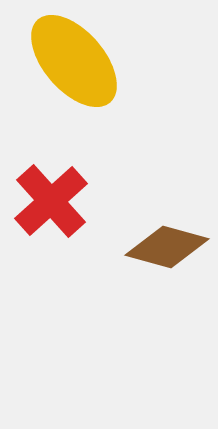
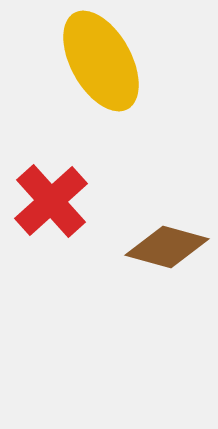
yellow ellipse: moved 27 px right; rotated 12 degrees clockwise
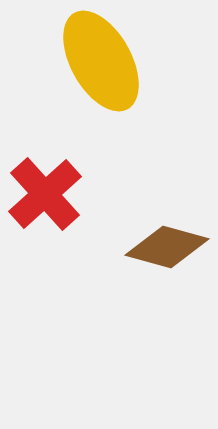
red cross: moved 6 px left, 7 px up
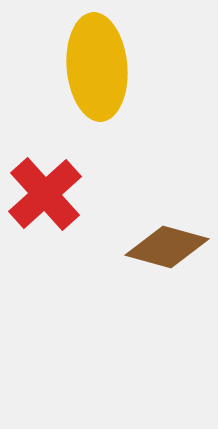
yellow ellipse: moved 4 px left, 6 px down; rotated 24 degrees clockwise
